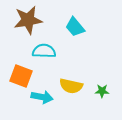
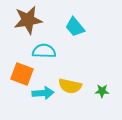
orange square: moved 1 px right, 2 px up
yellow semicircle: moved 1 px left
cyan arrow: moved 1 px right, 4 px up; rotated 15 degrees counterclockwise
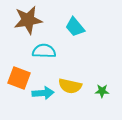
orange square: moved 3 px left, 4 px down
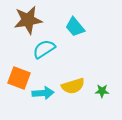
cyan semicircle: moved 2 px up; rotated 35 degrees counterclockwise
yellow semicircle: moved 3 px right; rotated 30 degrees counterclockwise
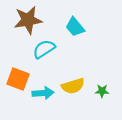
orange square: moved 1 px left, 1 px down
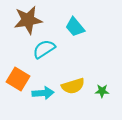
orange square: rotated 10 degrees clockwise
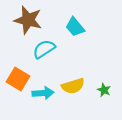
brown star: rotated 24 degrees clockwise
green star: moved 2 px right, 1 px up; rotated 24 degrees clockwise
